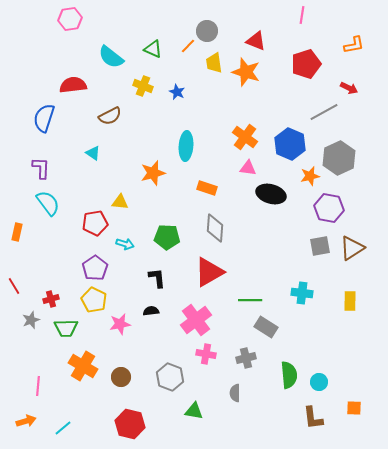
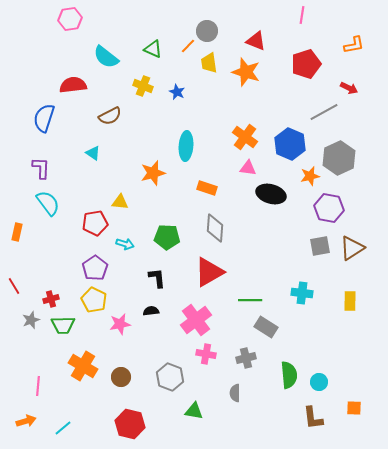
cyan semicircle at (111, 57): moved 5 px left
yellow trapezoid at (214, 63): moved 5 px left
green trapezoid at (66, 328): moved 3 px left, 3 px up
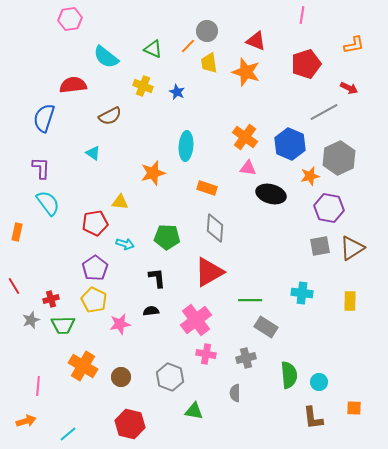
cyan line at (63, 428): moved 5 px right, 6 px down
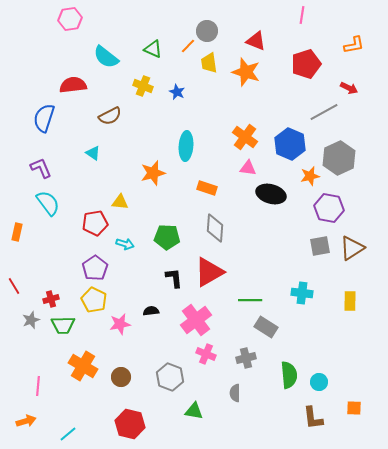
purple L-shape at (41, 168): rotated 25 degrees counterclockwise
black L-shape at (157, 278): moved 17 px right
pink cross at (206, 354): rotated 12 degrees clockwise
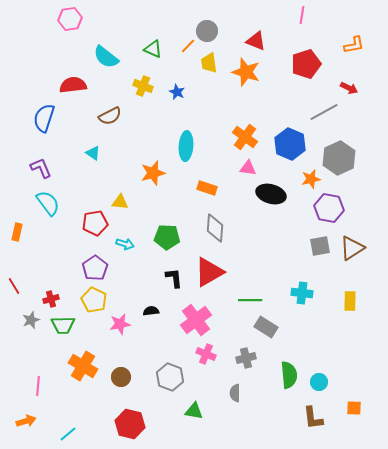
orange star at (310, 176): moved 1 px right, 3 px down
